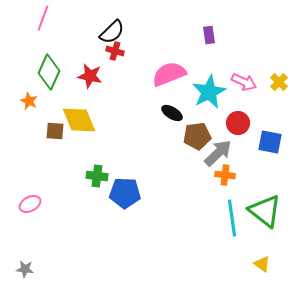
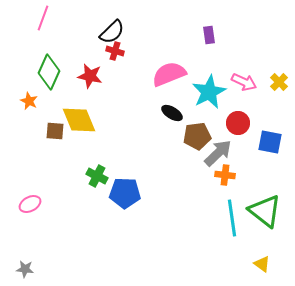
green cross: rotated 20 degrees clockwise
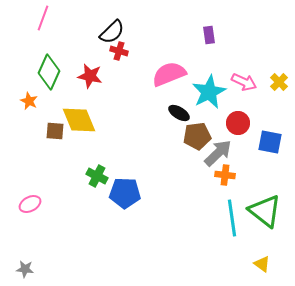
red cross: moved 4 px right
black ellipse: moved 7 px right
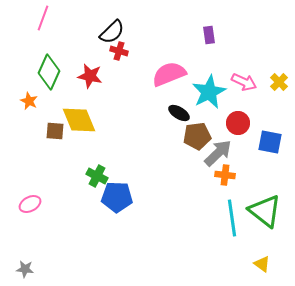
blue pentagon: moved 8 px left, 4 px down
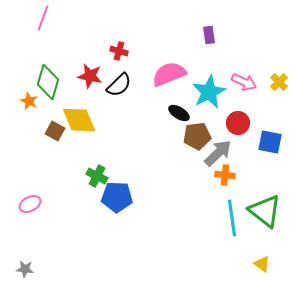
black semicircle: moved 7 px right, 53 px down
green diamond: moved 1 px left, 10 px down; rotated 8 degrees counterclockwise
brown square: rotated 24 degrees clockwise
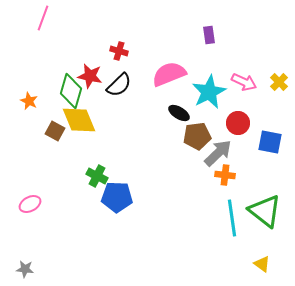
green diamond: moved 23 px right, 9 px down
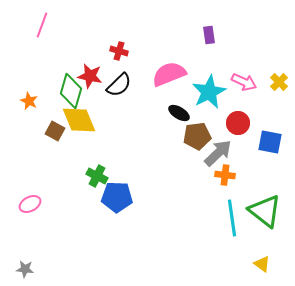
pink line: moved 1 px left, 7 px down
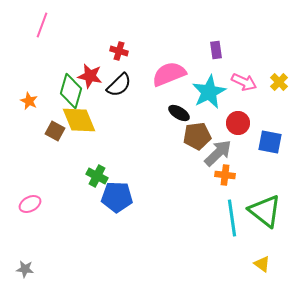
purple rectangle: moved 7 px right, 15 px down
